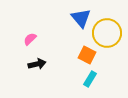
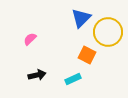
blue triangle: rotated 25 degrees clockwise
yellow circle: moved 1 px right, 1 px up
black arrow: moved 11 px down
cyan rectangle: moved 17 px left; rotated 35 degrees clockwise
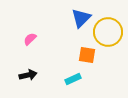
orange square: rotated 18 degrees counterclockwise
black arrow: moved 9 px left
